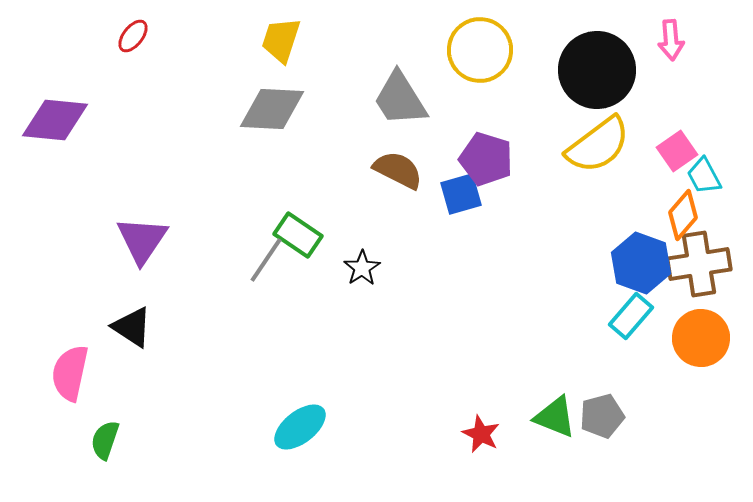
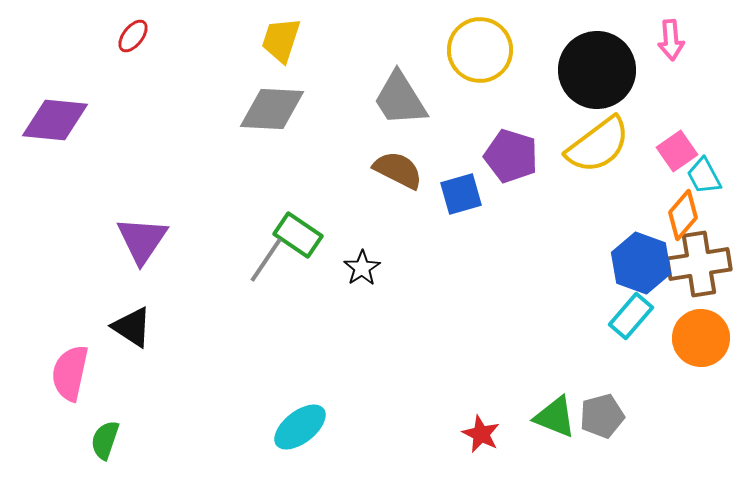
purple pentagon: moved 25 px right, 3 px up
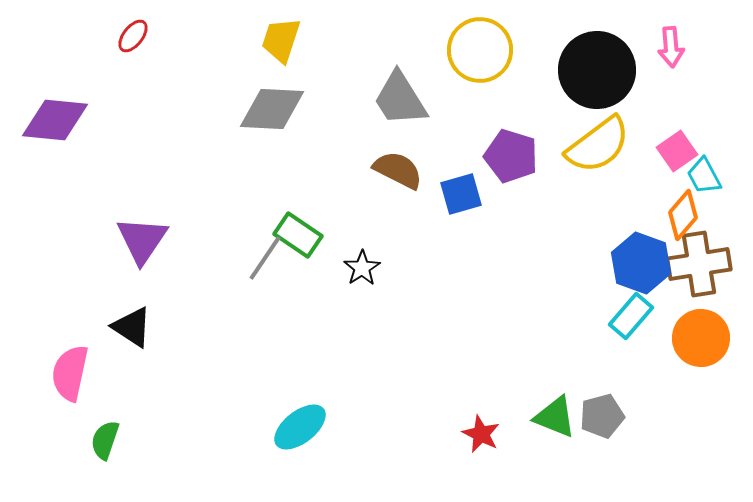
pink arrow: moved 7 px down
gray line: moved 1 px left, 2 px up
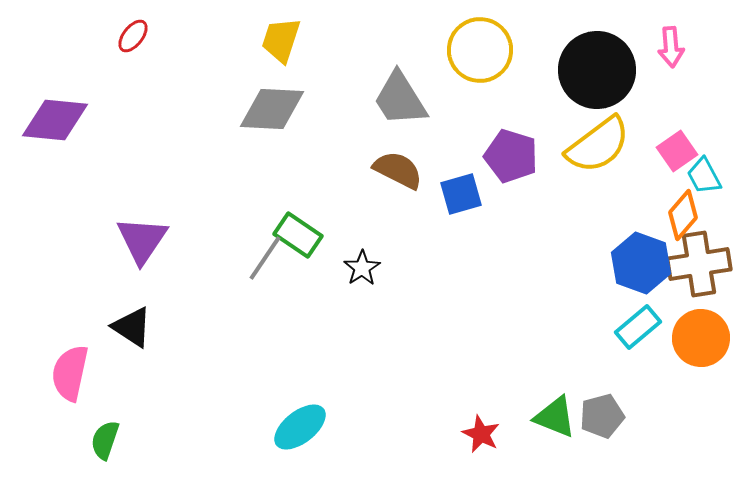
cyan rectangle: moved 7 px right, 11 px down; rotated 9 degrees clockwise
